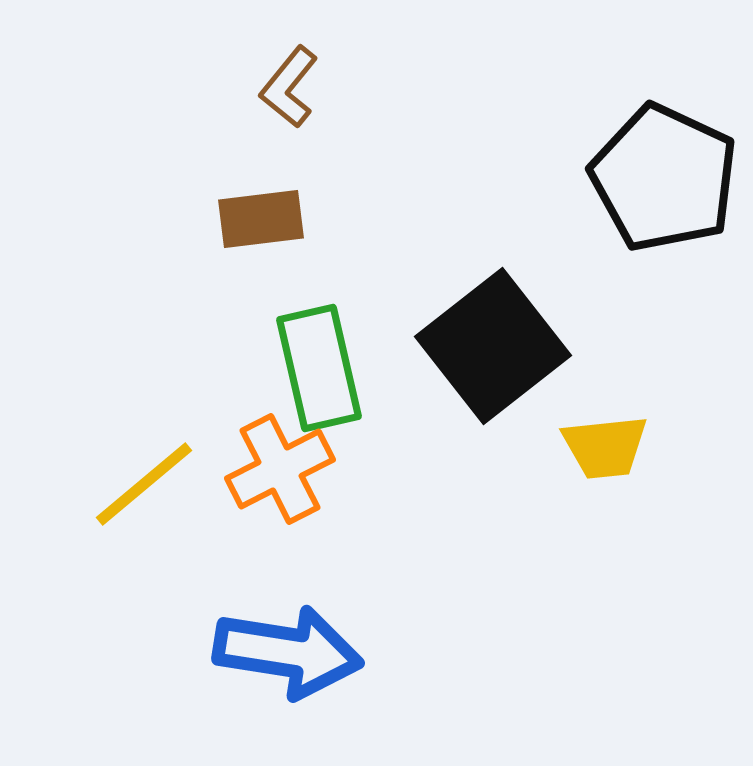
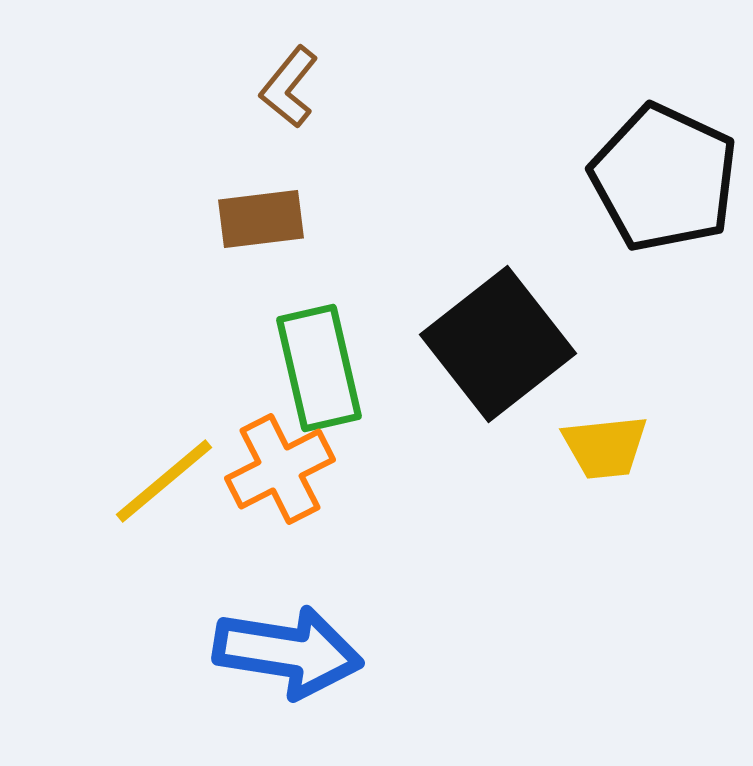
black square: moved 5 px right, 2 px up
yellow line: moved 20 px right, 3 px up
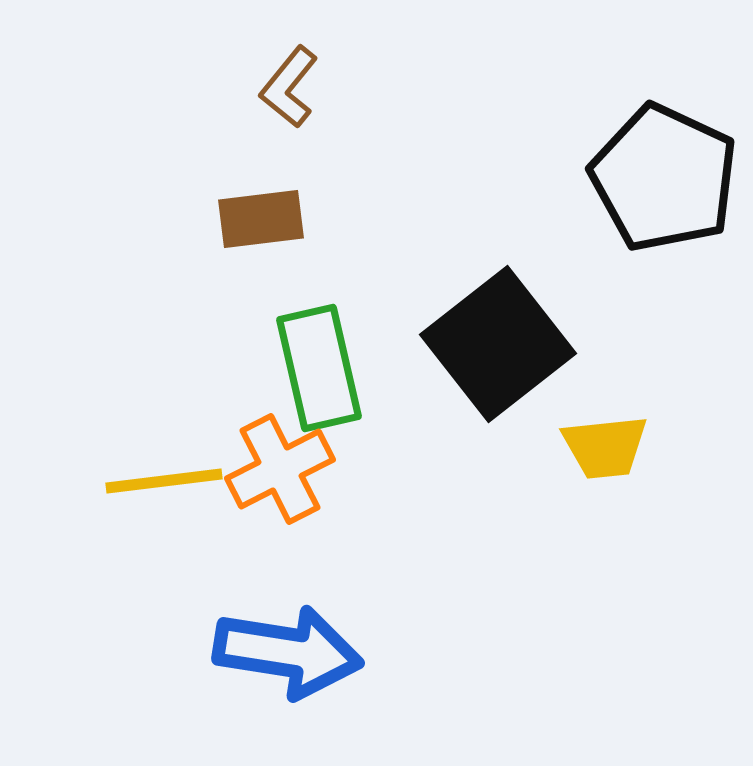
yellow line: rotated 33 degrees clockwise
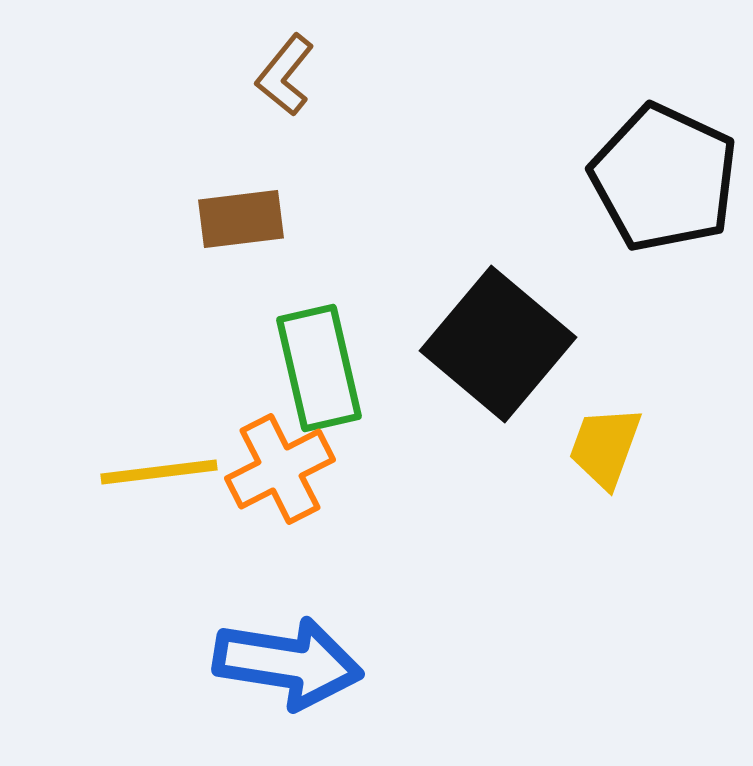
brown L-shape: moved 4 px left, 12 px up
brown rectangle: moved 20 px left
black square: rotated 12 degrees counterclockwise
yellow trapezoid: rotated 116 degrees clockwise
yellow line: moved 5 px left, 9 px up
blue arrow: moved 11 px down
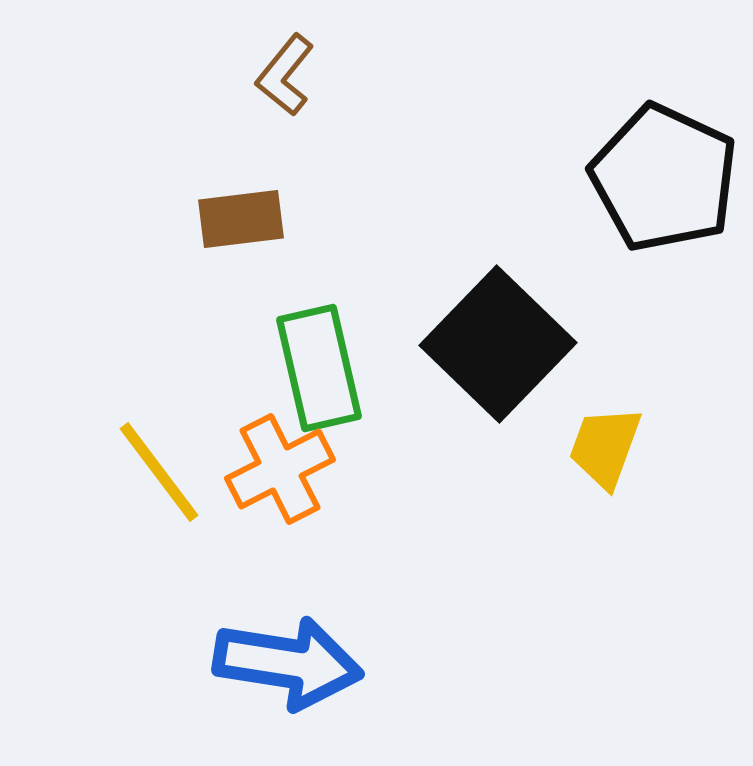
black square: rotated 4 degrees clockwise
yellow line: rotated 60 degrees clockwise
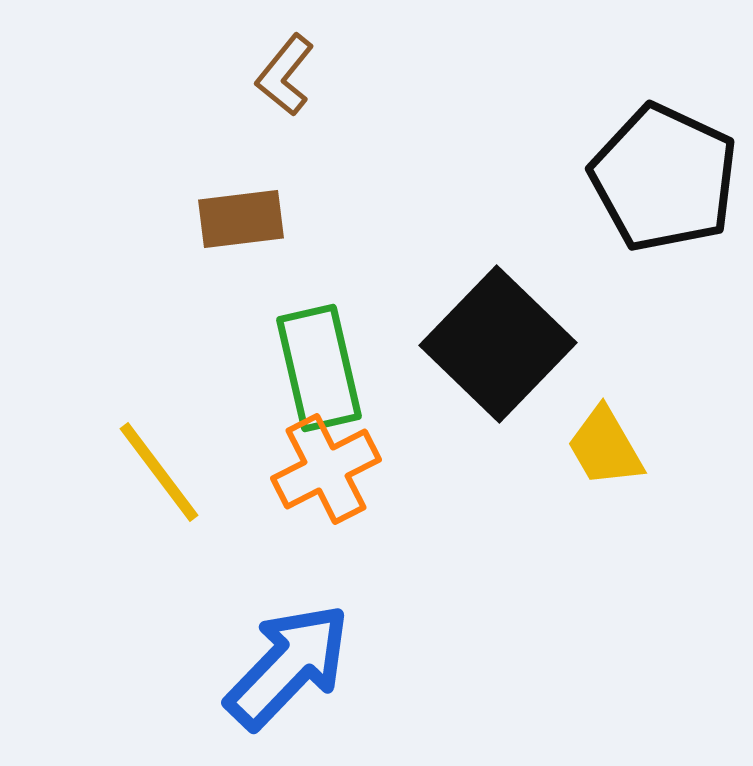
yellow trapezoid: rotated 50 degrees counterclockwise
orange cross: moved 46 px right
blue arrow: moved 3 px down; rotated 55 degrees counterclockwise
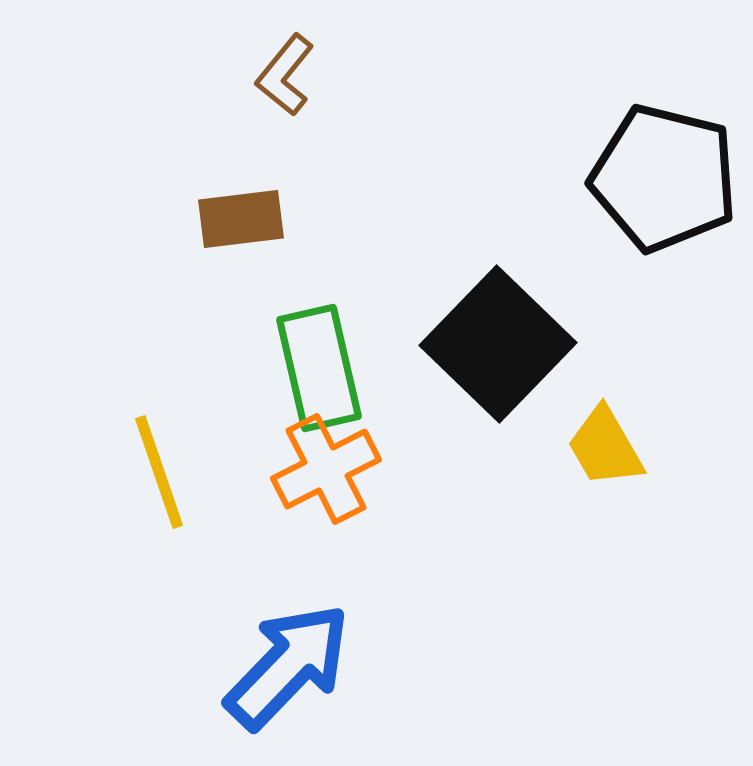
black pentagon: rotated 11 degrees counterclockwise
yellow line: rotated 18 degrees clockwise
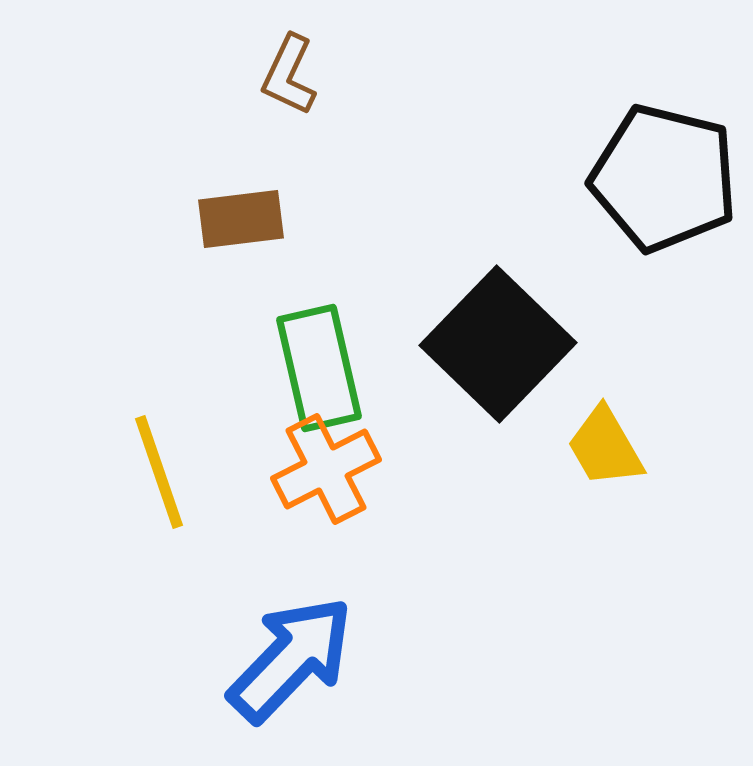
brown L-shape: moved 4 px right; rotated 14 degrees counterclockwise
blue arrow: moved 3 px right, 7 px up
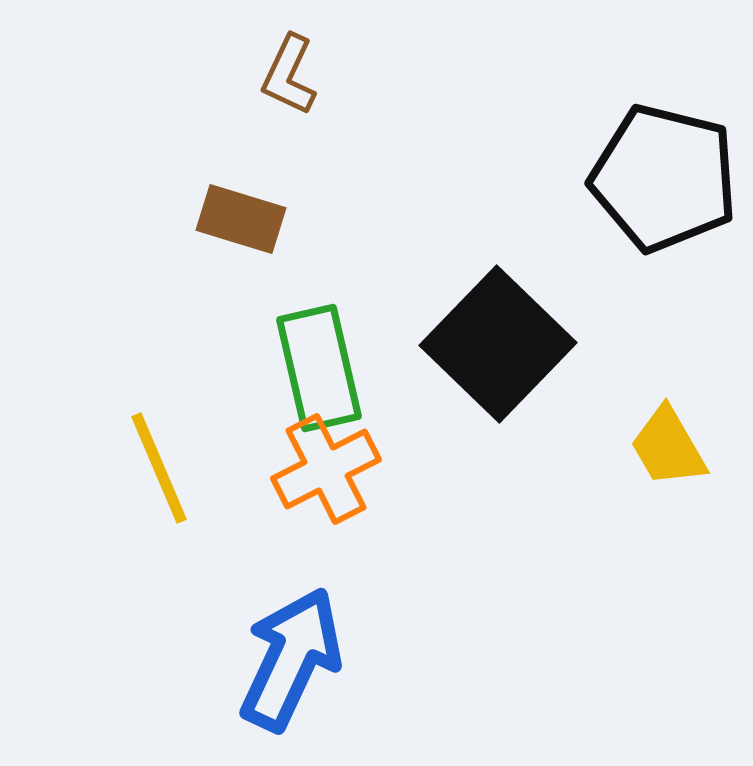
brown rectangle: rotated 24 degrees clockwise
yellow trapezoid: moved 63 px right
yellow line: moved 4 px up; rotated 4 degrees counterclockwise
blue arrow: rotated 19 degrees counterclockwise
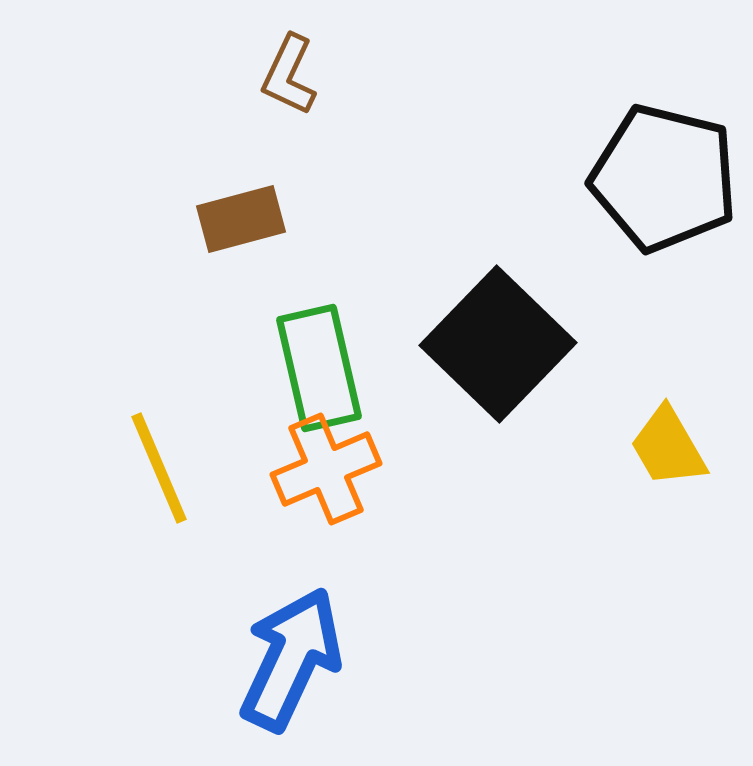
brown rectangle: rotated 32 degrees counterclockwise
orange cross: rotated 4 degrees clockwise
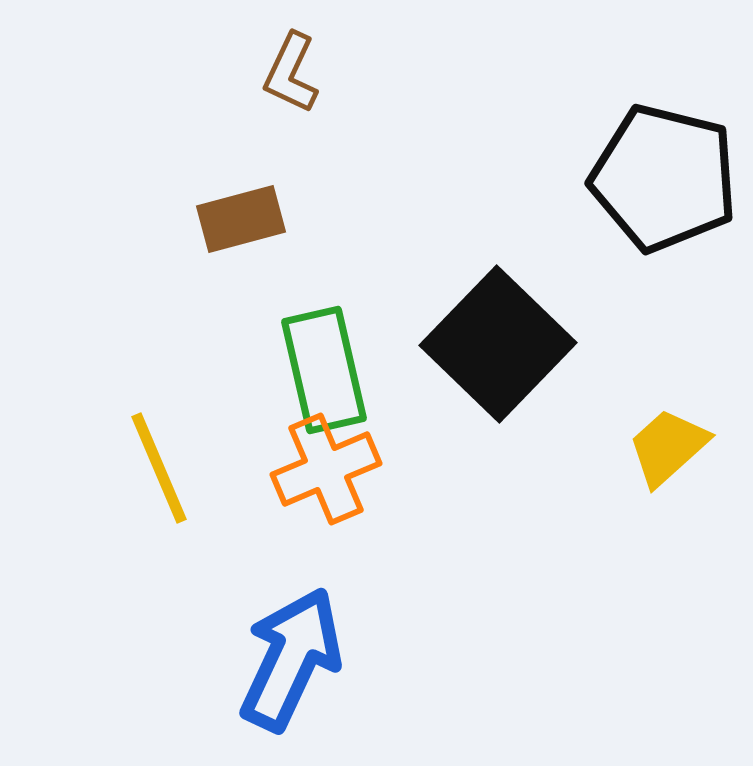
brown L-shape: moved 2 px right, 2 px up
green rectangle: moved 5 px right, 2 px down
yellow trapezoid: rotated 78 degrees clockwise
